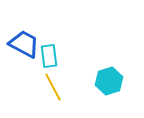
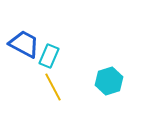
cyan rectangle: rotated 30 degrees clockwise
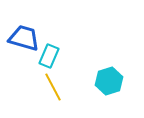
blue trapezoid: moved 6 px up; rotated 12 degrees counterclockwise
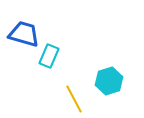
blue trapezoid: moved 4 px up
yellow line: moved 21 px right, 12 px down
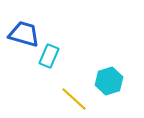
yellow line: rotated 20 degrees counterclockwise
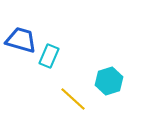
blue trapezoid: moved 3 px left, 6 px down
yellow line: moved 1 px left
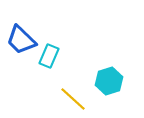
blue trapezoid: rotated 152 degrees counterclockwise
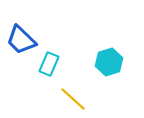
cyan rectangle: moved 8 px down
cyan hexagon: moved 19 px up
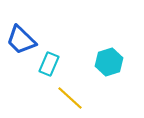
yellow line: moved 3 px left, 1 px up
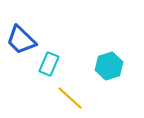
cyan hexagon: moved 4 px down
